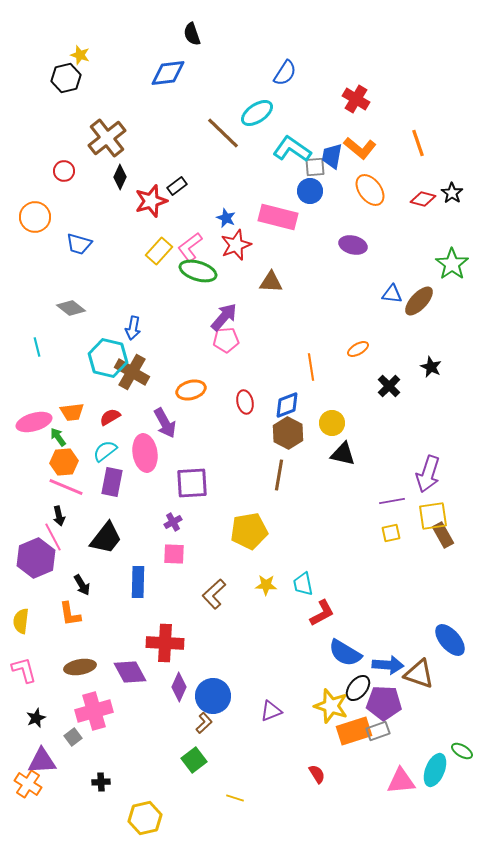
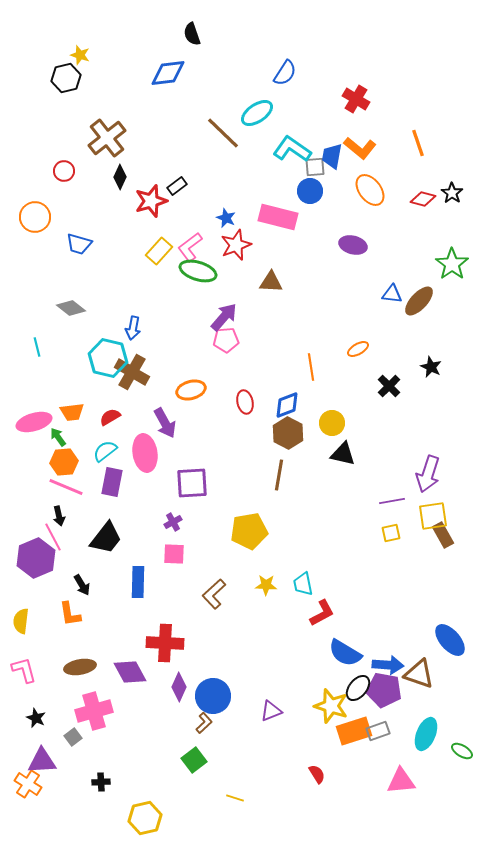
purple pentagon at (384, 703): moved 13 px up; rotated 8 degrees clockwise
black star at (36, 718): rotated 24 degrees counterclockwise
cyan ellipse at (435, 770): moved 9 px left, 36 px up
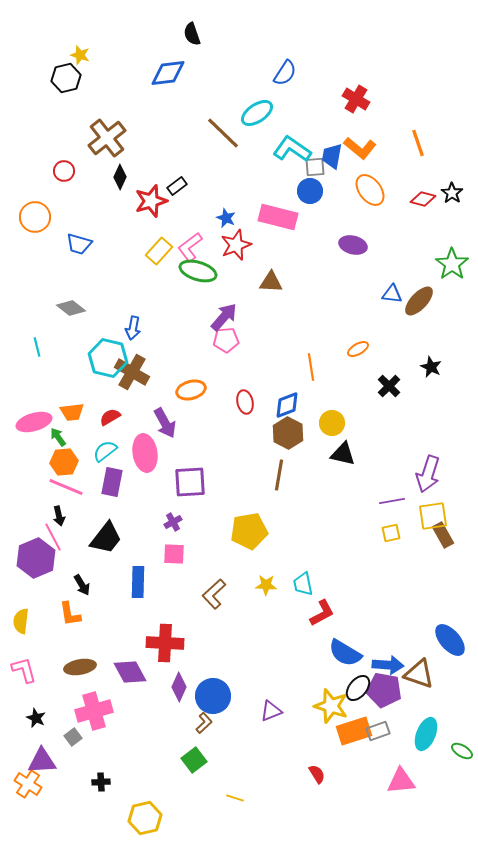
purple square at (192, 483): moved 2 px left, 1 px up
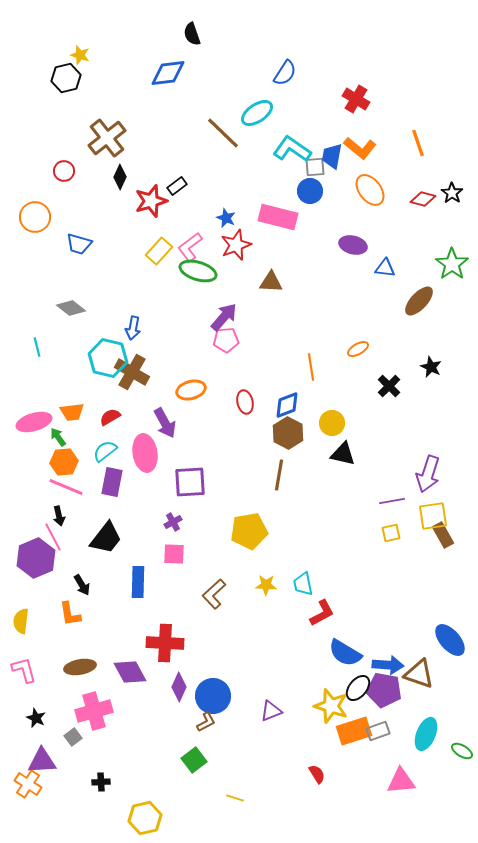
blue triangle at (392, 294): moved 7 px left, 26 px up
brown L-shape at (204, 723): moved 2 px right, 1 px up; rotated 15 degrees clockwise
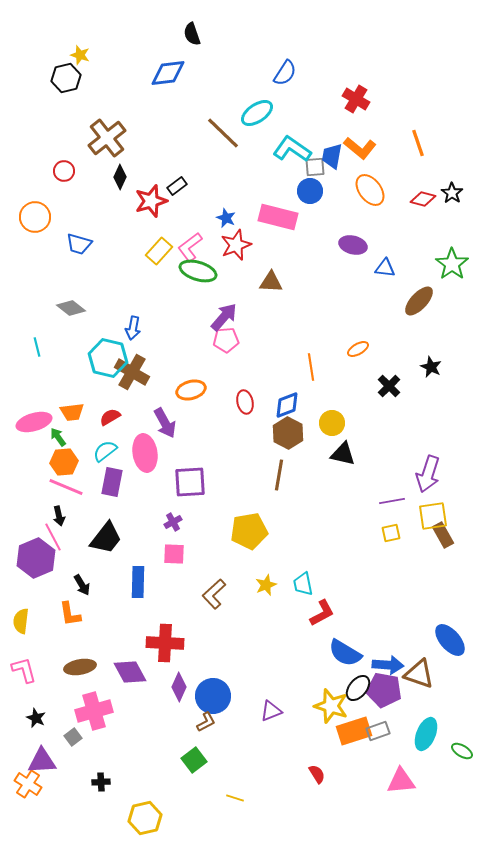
yellow star at (266, 585): rotated 25 degrees counterclockwise
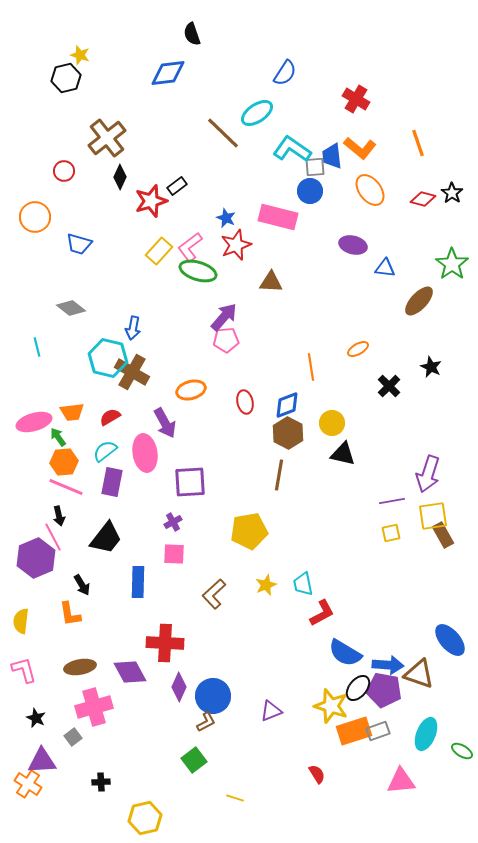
blue trapezoid at (332, 156): rotated 16 degrees counterclockwise
pink cross at (94, 711): moved 4 px up
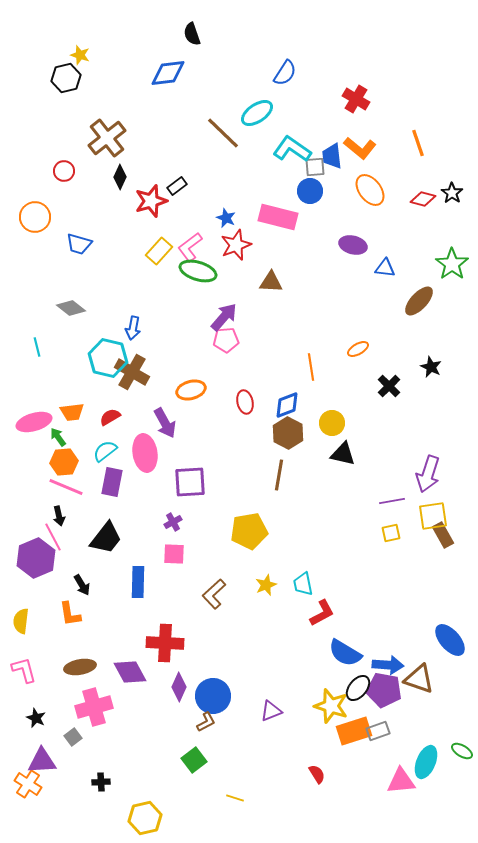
brown triangle at (419, 674): moved 5 px down
cyan ellipse at (426, 734): moved 28 px down
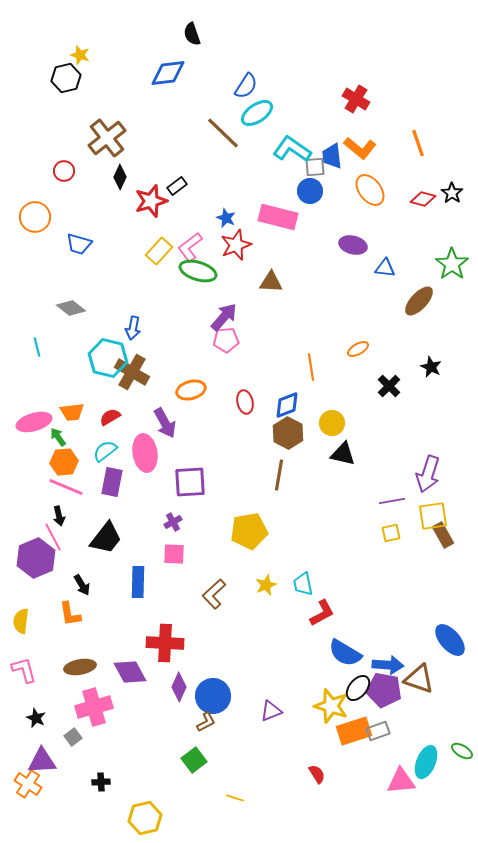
blue semicircle at (285, 73): moved 39 px left, 13 px down
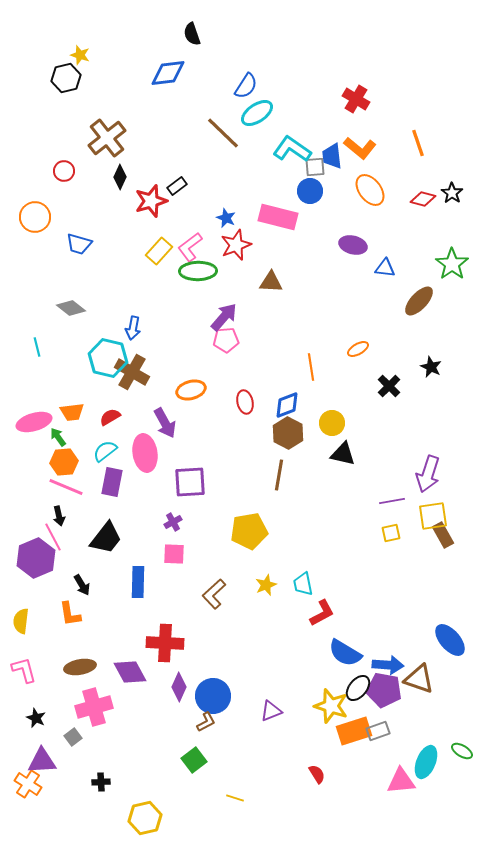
green ellipse at (198, 271): rotated 18 degrees counterclockwise
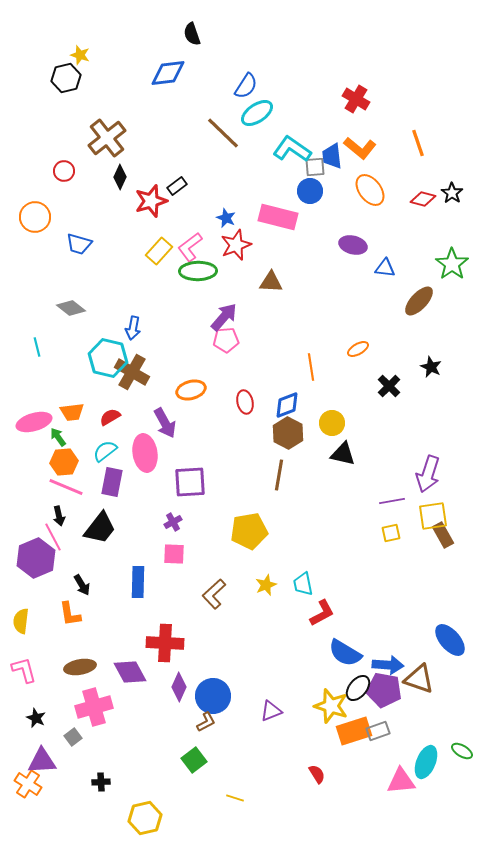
black trapezoid at (106, 538): moved 6 px left, 10 px up
